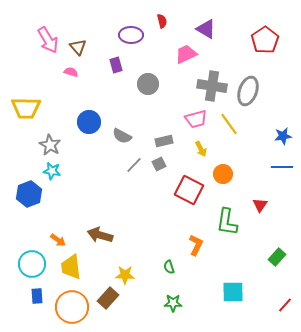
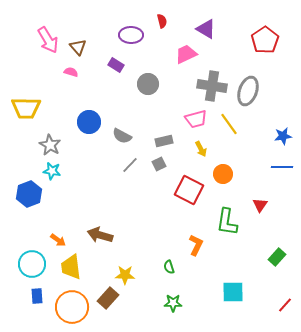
purple rectangle at (116, 65): rotated 42 degrees counterclockwise
gray line at (134, 165): moved 4 px left
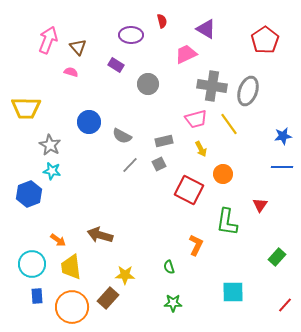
pink arrow at (48, 40): rotated 128 degrees counterclockwise
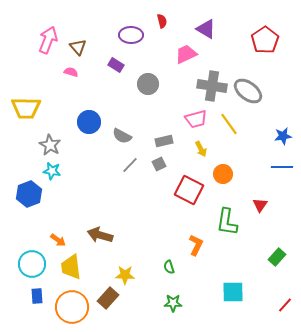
gray ellipse at (248, 91): rotated 72 degrees counterclockwise
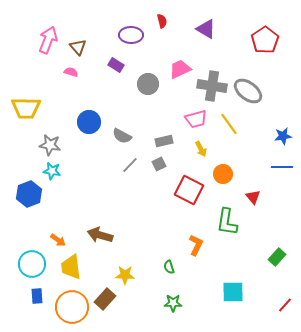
pink trapezoid at (186, 54): moved 6 px left, 15 px down
gray star at (50, 145): rotated 20 degrees counterclockwise
red triangle at (260, 205): moved 7 px left, 8 px up; rotated 14 degrees counterclockwise
brown rectangle at (108, 298): moved 3 px left, 1 px down
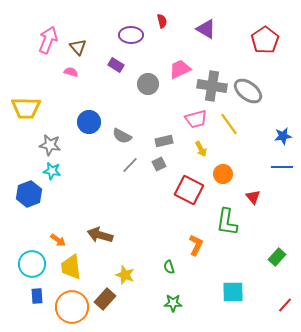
yellow star at (125, 275): rotated 18 degrees clockwise
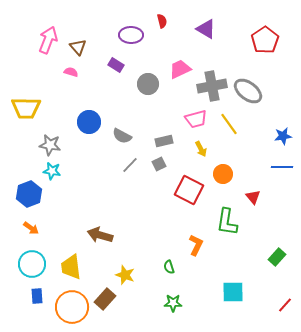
gray cross at (212, 86): rotated 20 degrees counterclockwise
orange arrow at (58, 240): moved 27 px left, 12 px up
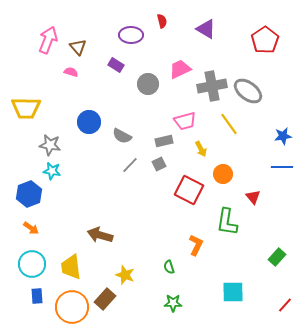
pink trapezoid at (196, 119): moved 11 px left, 2 px down
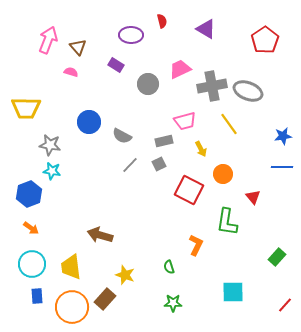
gray ellipse at (248, 91): rotated 16 degrees counterclockwise
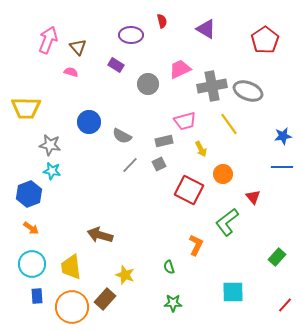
green L-shape at (227, 222): rotated 44 degrees clockwise
